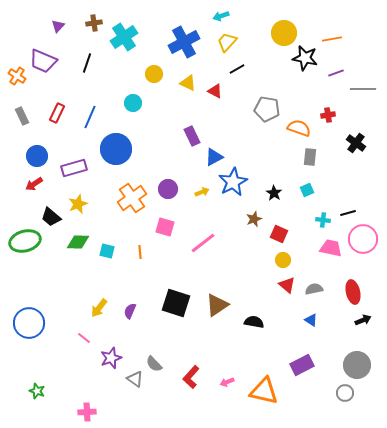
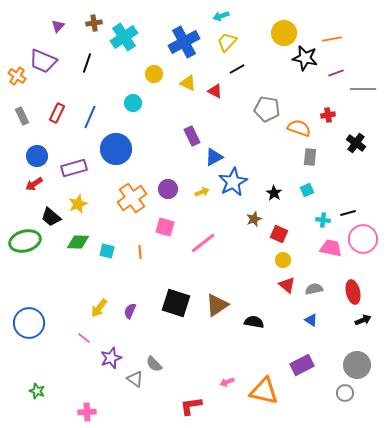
red L-shape at (191, 377): moved 29 px down; rotated 40 degrees clockwise
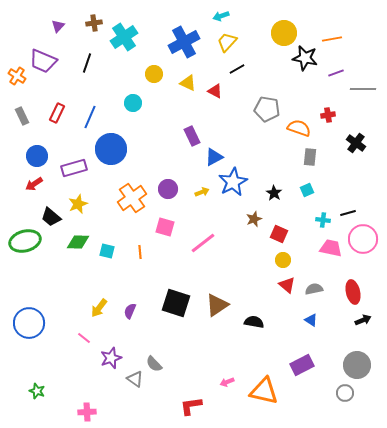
blue circle at (116, 149): moved 5 px left
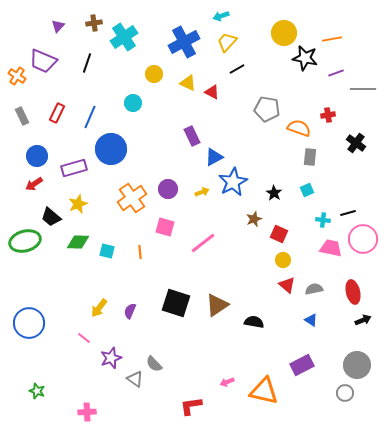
red triangle at (215, 91): moved 3 px left, 1 px down
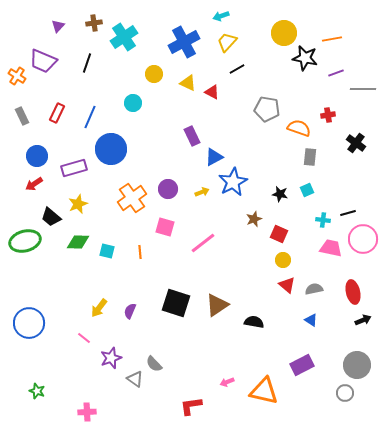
black star at (274, 193): moved 6 px right, 1 px down; rotated 21 degrees counterclockwise
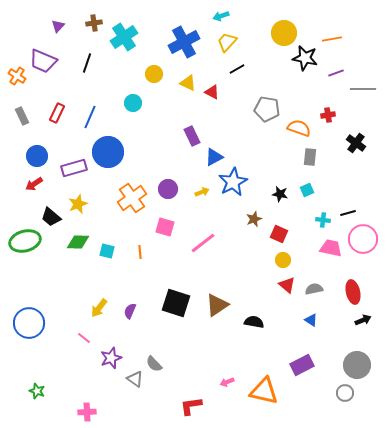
blue circle at (111, 149): moved 3 px left, 3 px down
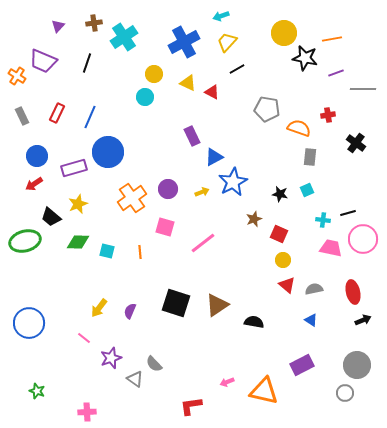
cyan circle at (133, 103): moved 12 px right, 6 px up
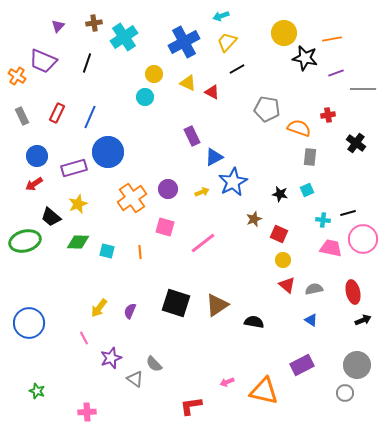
pink line at (84, 338): rotated 24 degrees clockwise
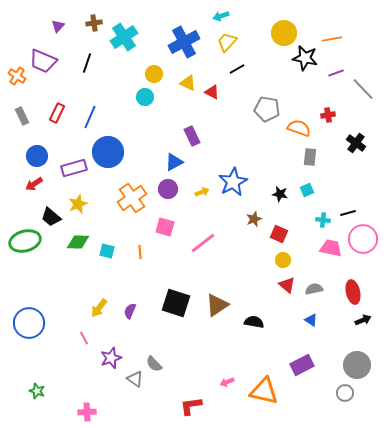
gray line at (363, 89): rotated 45 degrees clockwise
blue triangle at (214, 157): moved 40 px left, 5 px down
